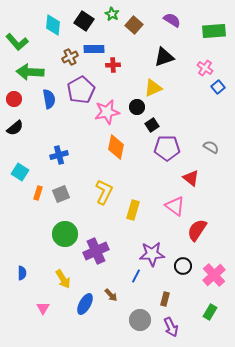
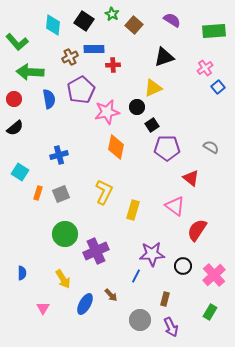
pink cross at (205, 68): rotated 21 degrees clockwise
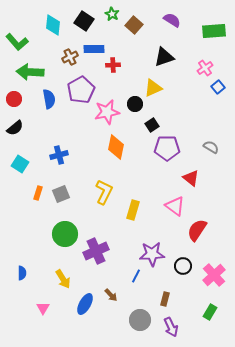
black circle at (137, 107): moved 2 px left, 3 px up
cyan square at (20, 172): moved 8 px up
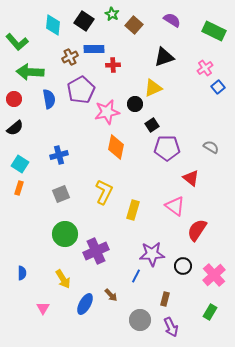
green rectangle at (214, 31): rotated 30 degrees clockwise
orange rectangle at (38, 193): moved 19 px left, 5 px up
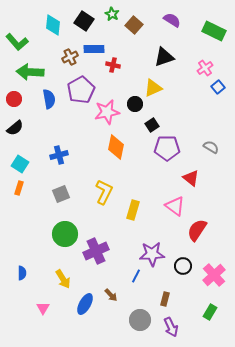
red cross at (113, 65): rotated 16 degrees clockwise
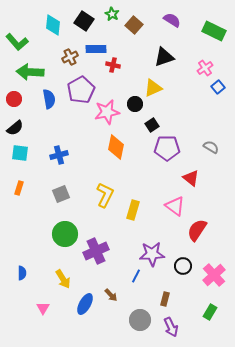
blue rectangle at (94, 49): moved 2 px right
cyan square at (20, 164): moved 11 px up; rotated 24 degrees counterclockwise
yellow L-shape at (104, 192): moved 1 px right, 3 px down
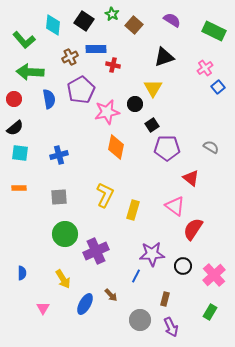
green L-shape at (17, 42): moved 7 px right, 2 px up
yellow triangle at (153, 88): rotated 36 degrees counterclockwise
orange rectangle at (19, 188): rotated 72 degrees clockwise
gray square at (61, 194): moved 2 px left, 3 px down; rotated 18 degrees clockwise
red semicircle at (197, 230): moved 4 px left, 1 px up
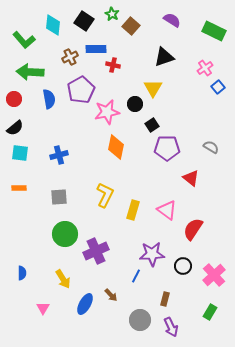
brown square at (134, 25): moved 3 px left, 1 px down
pink triangle at (175, 206): moved 8 px left, 4 px down
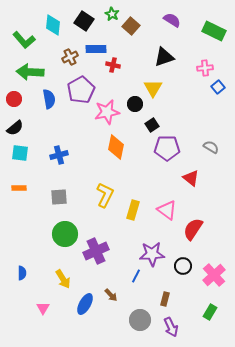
pink cross at (205, 68): rotated 28 degrees clockwise
